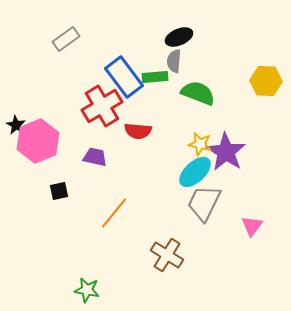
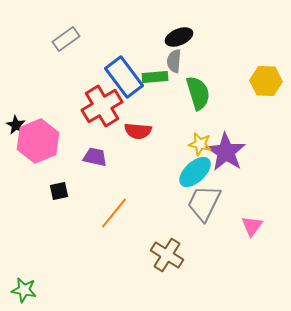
green semicircle: rotated 52 degrees clockwise
green star: moved 63 px left
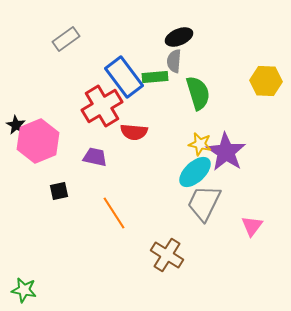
red semicircle: moved 4 px left, 1 px down
orange line: rotated 72 degrees counterclockwise
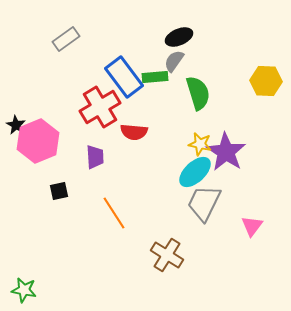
gray semicircle: rotated 30 degrees clockwise
red cross: moved 2 px left, 1 px down
purple trapezoid: rotated 75 degrees clockwise
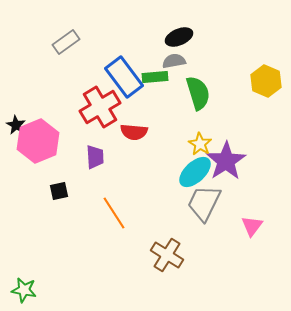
gray rectangle: moved 3 px down
gray semicircle: rotated 45 degrees clockwise
yellow hexagon: rotated 20 degrees clockwise
yellow star: rotated 20 degrees clockwise
purple star: moved 9 px down; rotated 6 degrees clockwise
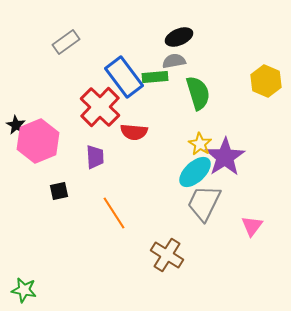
red cross: rotated 15 degrees counterclockwise
purple star: moved 1 px left, 4 px up
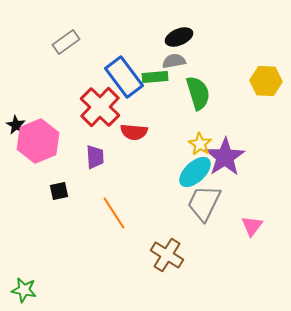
yellow hexagon: rotated 20 degrees counterclockwise
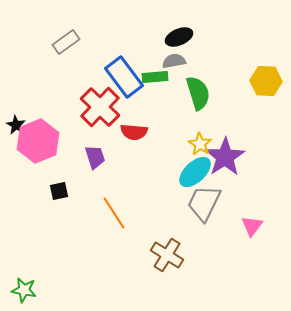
purple trapezoid: rotated 15 degrees counterclockwise
